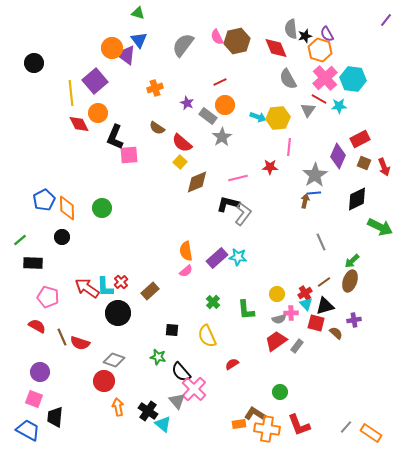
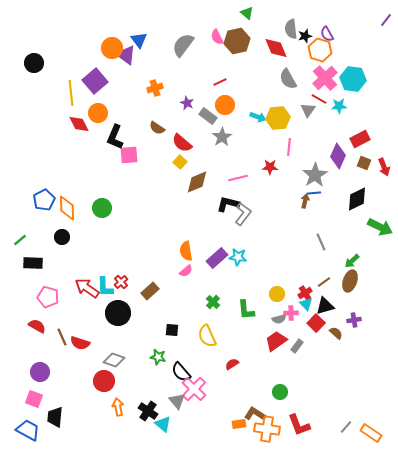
green triangle at (138, 13): moved 109 px right; rotated 24 degrees clockwise
red square at (316, 323): rotated 30 degrees clockwise
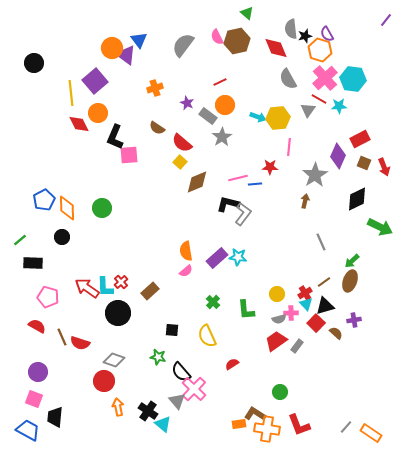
blue line at (314, 193): moved 59 px left, 9 px up
purple circle at (40, 372): moved 2 px left
